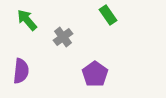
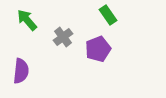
purple pentagon: moved 3 px right, 25 px up; rotated 15 degrees clockwise
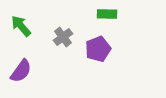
green rectangle: moved 1 px left, 1 px up; rotated 54 degrees counterclockwise
green arrow: moved 6 px left, 6 px down
purple semicircle: rotated 30 degrees clockwise
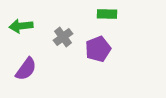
green arrow: rotated 55 degrees counterclockwise
purple semicircle: moved 5 px right, 2 px up
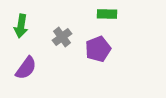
green arrow: rotated 75 degrees counterclockwise
gray cross: moved 1 px left
purple semicircle: moved 1 px up
